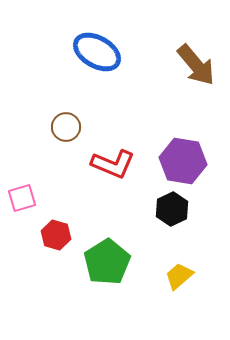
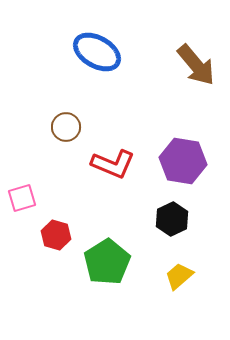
black hexagon: moved 10 px down
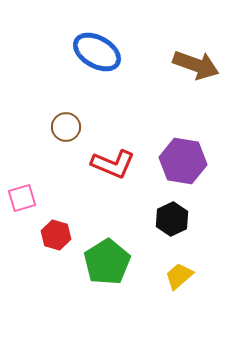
brown arrow: rotated 30 degrees counterclockwise
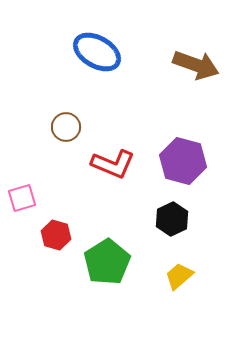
purple hexagon: rotated 6 degrees clockwise
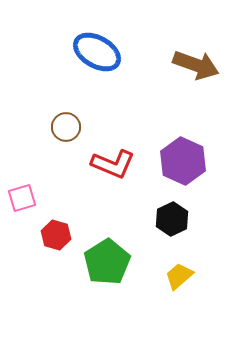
purple hexagon: rotated 9 degrees clockwise
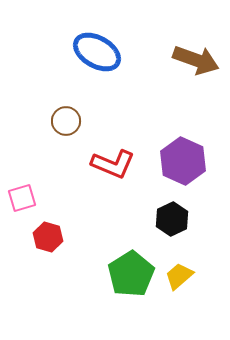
brown arrow: moved 5 px up
brown circle: moved 6 px up
red hexagon: moved 8 px left, 2 px down
green pentagon: moved 24 px right, 12 px down
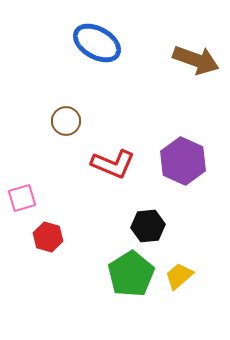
blue ellipse: moved 9 px up
black hexagon: moved 24 px left, 7 px down; rotated 20 degrees clockwise
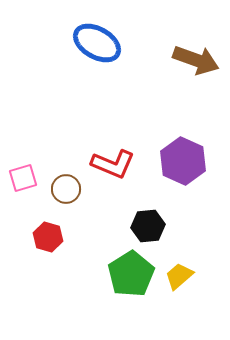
brown circle: moved 68 px down
pink square: moved 1 px right, 20 px up
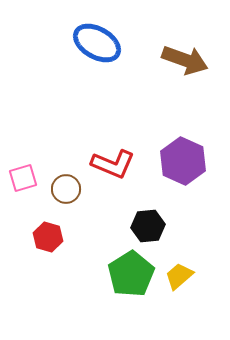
brown arrow: moved 11 px left
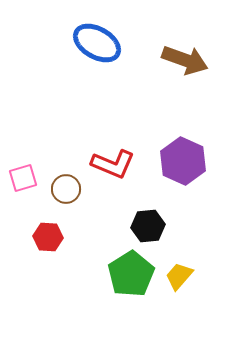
red hexagon: rotated 12 degrees counterclockwise
yellow trapezoid: rotated 8 degrees counterclockwise
